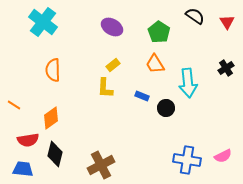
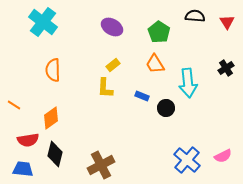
black semicircle: rotated 30 degrees counterclockwise
blue cross: rotated 32 degrees clockwise
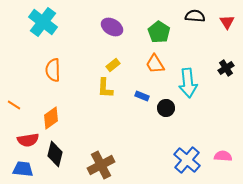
pink semicircle: rotated 150 degrees counterclockwise
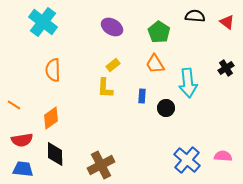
red triangle: rotated 21 degrees counterclockwise
blue rectangle: rotated 72 degrees clockwise
red semicircle: moved 6 px left
black diamond: rotated 15 degrees counterclockwise
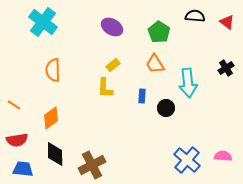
red semicircle: moved 5 px left
brown cross: moved 9 px left
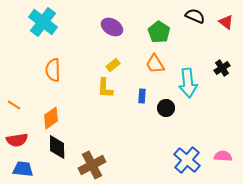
black semicircle: rotated 18 degrees clockwise
red triangle: moved 1 px left
black cross: moved 4 px left
black diamond: moved 2 px right, 7 px up
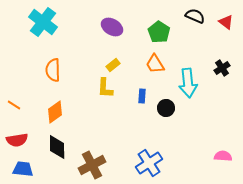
orange diamond: moved 4 px right, 6 px up
blue cross: moved 38 px left, 3 px down; rotated 16 degrees clockwise
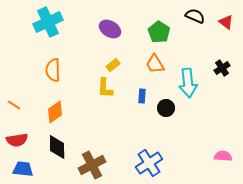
cyan cross: moved 5 px right; rotated 28 degrees clockwise
purple ellipse: moved 2 px left, 2 px down
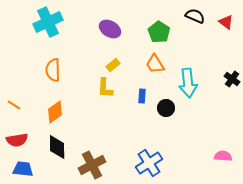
black cross: moved 10 px right, 11 px down; rotated 21 degrees counterclockwise
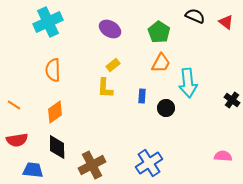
orange trapezoid: moved 6 px right, 1 px up; rotated 120 degrees counterclockwise
black cross: moved 21 px down
blue trapezoid: moved 10 px right, 1 px down
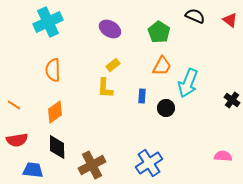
red triangle: moved 4 px right, 2 px up
orange trapezoid: moved 1 px right, 3 px down
cyan arrow: rotated 28 degrees clockwise
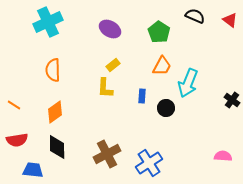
brown cross: moved 15 px right, 11 px up
